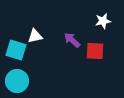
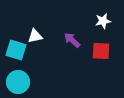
red square: moved 6 px right
cyan circle: moved 1 px right, 1 px down
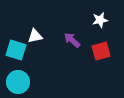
white star: moved 3 px left, 1 px up
red square: rotated 18 degrees counterclockwise
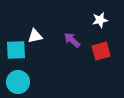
cyan square: rotated 20 degrees counterclockwise
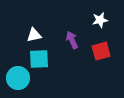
white triangle: moved 1 px left, 1 px up
purple arrow: rotated 24 degrees clockwise
cyan square: moved 23 px right, 9 px down
cyan circle: moved 4 px up
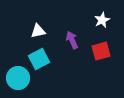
white star: moved 2 px right; rotated 14 degrees counterclockwise
white triangle: moved 4 px right, 4 px up
cyan square: rotated 25 degrees counterclockwise
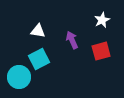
white triangle: rotated 21 degrees clockwise
cyan circle: moved 1 px right, 1 px up
